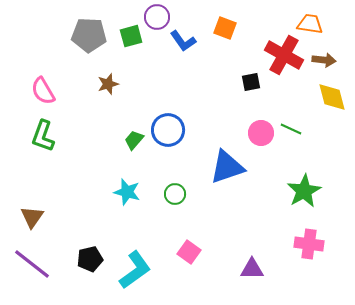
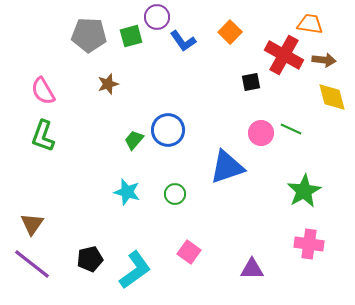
orange square: moved 5 px right, 4 px down; rotated 25 degrees clockwise
brown triangle: moved 7 px down
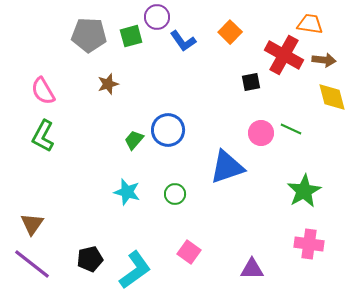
green L-shape: rotated 8 degrees clockwise
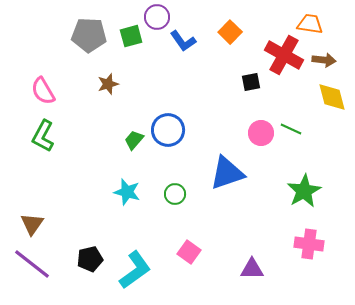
blue triangle: moved 6 px down
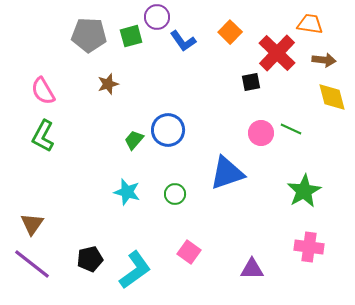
red cross: moved 7 px left, 2 px up; rotated 15 degrees clockwise
pink cross: moved 3 px down
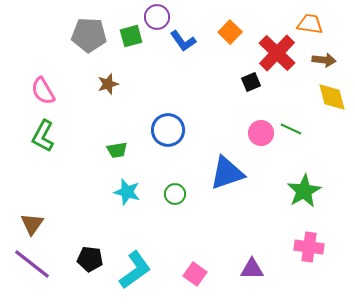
black square: rotated 12 degrees counterclockwise
green trapezoid: moved 17 px left, 10 px down; rotated 140 degrees counterclockwise
pink square: moved 6 px right, 22 px down
black pentagon: rotated 20 degrees clockwise
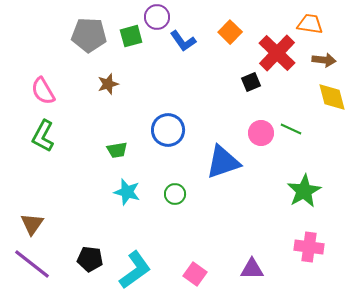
blue triangle: moved 4 px left, 11 px up
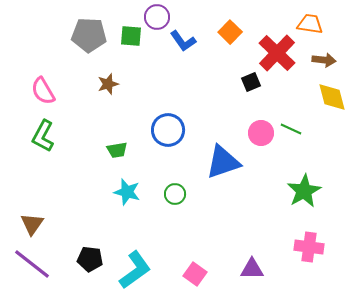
green square: rotated 20 degrees clockwise
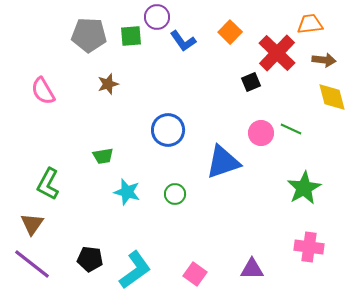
orange trapezoid: rotated 16 degrees counterclockwise
green square: rotated 10 degrees counterclockwise
green L-shape: moved 5 px right, 48 px down
green trapezoid: moved 14 px left, 6 px down
green star: moved 3 px up
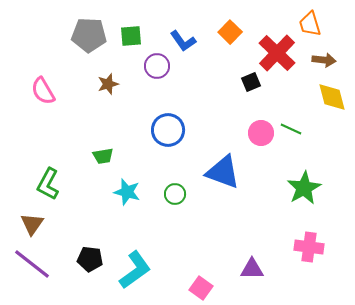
purple circle: moved 49 px down
orange trapezoid: rotated 100 degrees counterclockwise
blue triangle: moved 10 px down; rotated 39 degrees clockwise
pink square: moved 6 px right, 14 px down
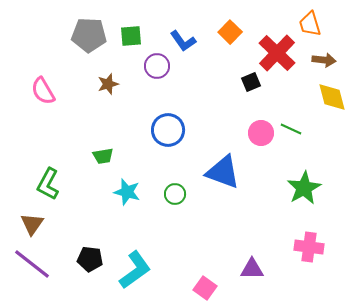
pink square: moved 4 px right
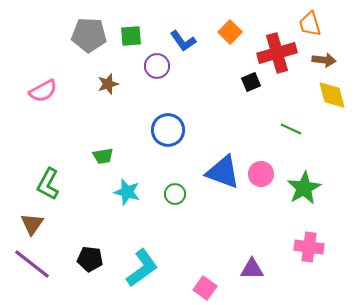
red cross: rotated 30 degrees clockwise
pink semicircle: rotated 88 degrees counterclockwise
yellow diamond: moved 2 px up
pink circle: moved 41 px down
cyan L-shape: moved 7 px right, 2 px up
